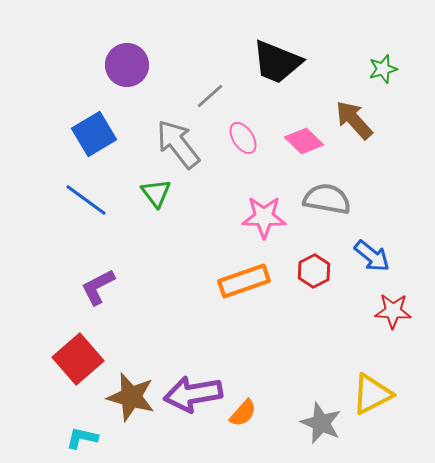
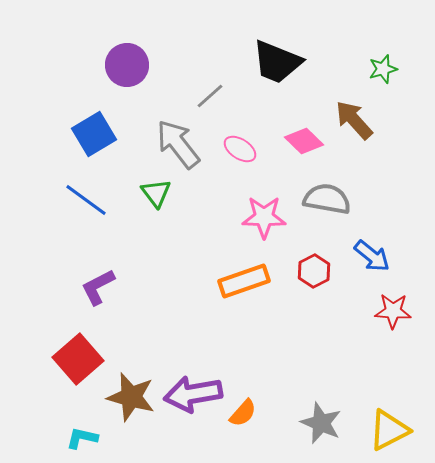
pink ellipse: moved 3 px left, 11 px down; rotated 24 degrees counterclockwise
yellow triangle: moved 17 px right, 36 px down
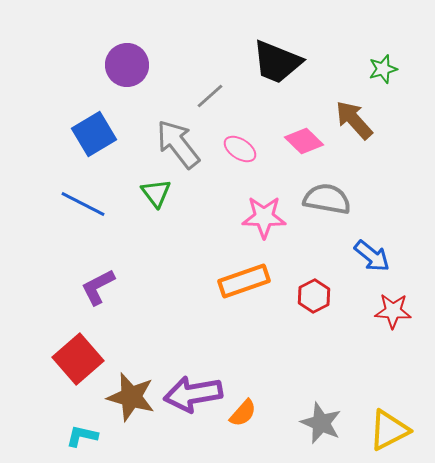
blue line: moved 3 px left, 4 px down; rotated 9 degrees counterclockwise
red hexagon: moved 25 px down
cyan L-shape: moved 2 px up
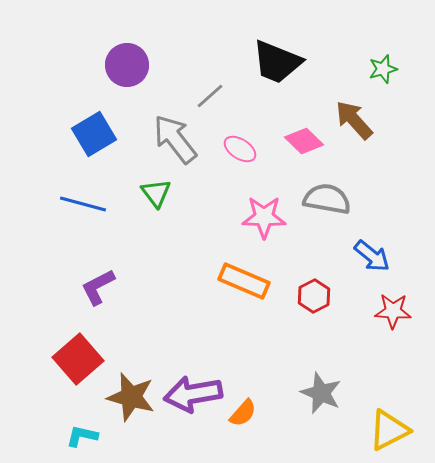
gray arrow: moved 3 px left, 5 px up
blue line: rotated 12 degrees counterclockwise
orange rectangle: rotated 42 degrees clockwise
gray star: moved 30 px up
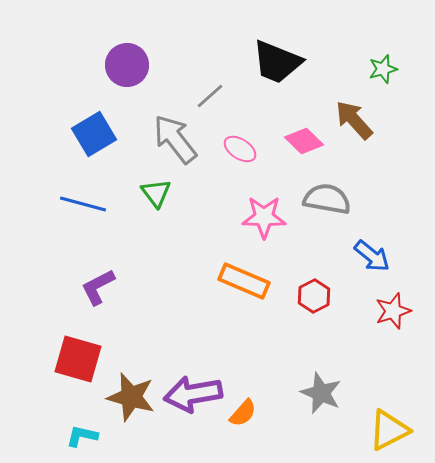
red star: rotated 21 degrees counterclockwise
red square: rotated 33 degrees counterclockwise
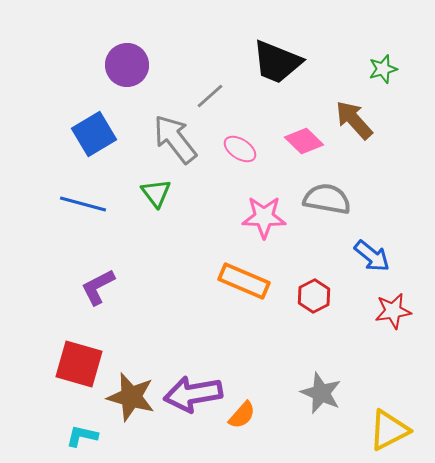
red star: rotated 9 degrees clockwise
red square: moved 1 px right, 5 px down
orange semicircle: moved 1 px left, 2 px down
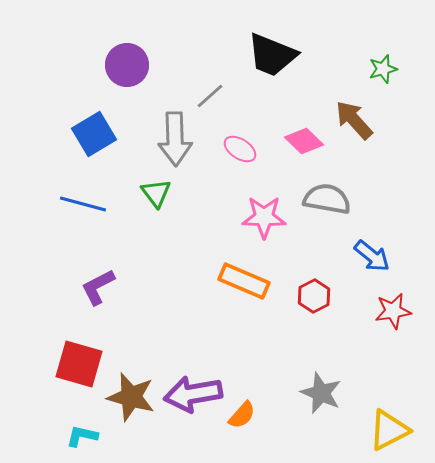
black trapezoid: moved 5 px left, 7 px up
gray arrow: rotated 144 degrees counterclockwise
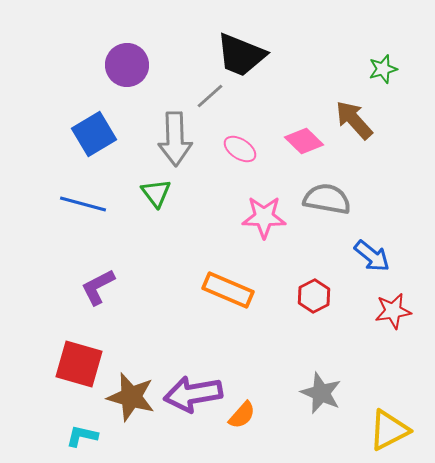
black trapezoid: moved 31 px left
orange rectangle: moved 16 px left, 9 px down
